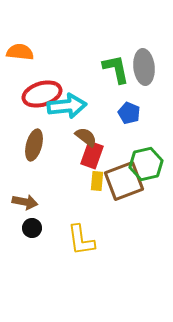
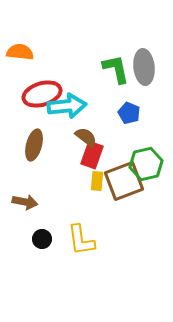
black circle: moved 10 px right, 11 px down
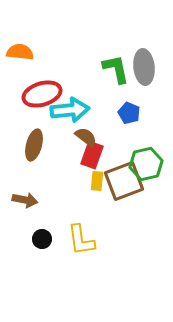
cyan arrow: moved 3 px right, 4 px down
brown arrow: moved 2 px up
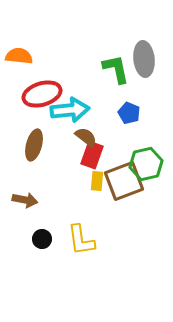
orange semicircle: moved 1 px left, 4 px down
gray ellipse: moved 8 px up
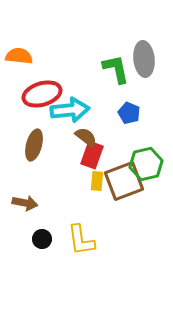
brown arrow: moved 3 px down
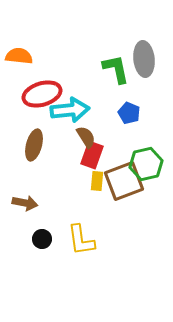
brown semicircle: rotated 20 degrees clockwise
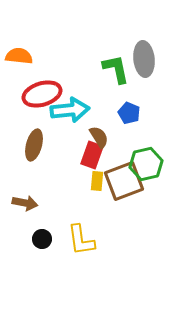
brown semicircle: moved 13 px right
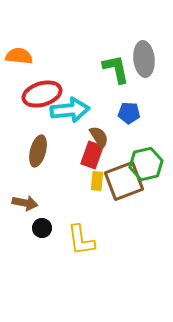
blue pentagon: rotated 20 degrees counterclockwise
brown ellipse: moved 4 px right, 6 px down
black circle: moved 11 px up
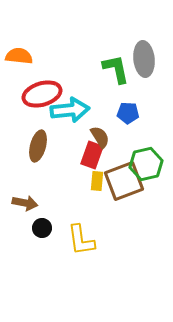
blue pentagon: moved 1 px left
brown semicircle: moved 1 px right
brown ellipse: moved 5 px up
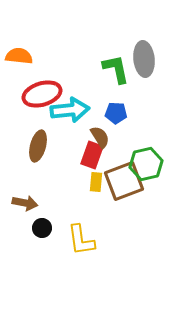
blue pentagon: moved 12 px left
yellow rectangle: moved 1 px left, 1 px down
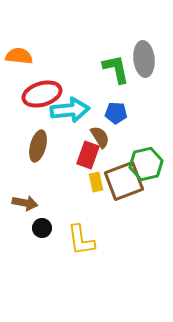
red rectangle: moved 4 px left
yellow rectangle: rotated 18 degrees counterclockwise
